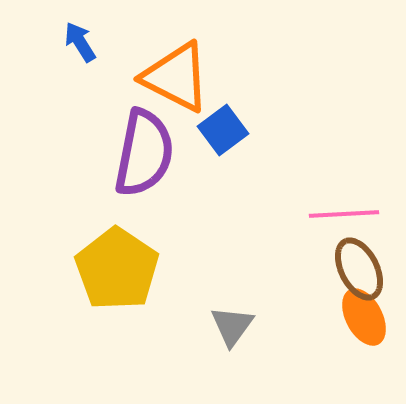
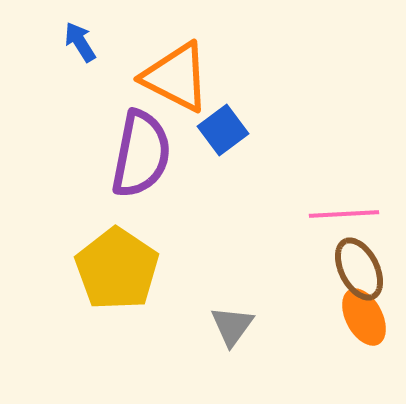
purple semicircle: moved 3 px left, 1 px down
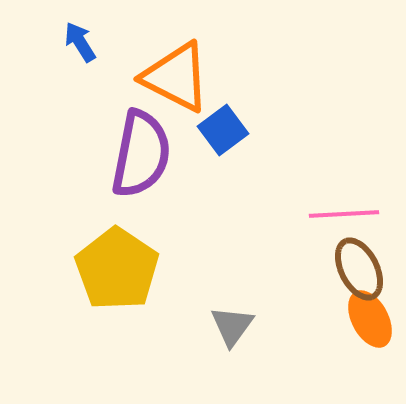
orange ellipse: moved 6 px right, 2 px down
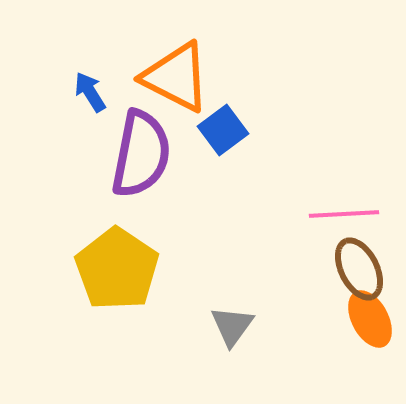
blue arrow: moved 10 px right, 50 px down
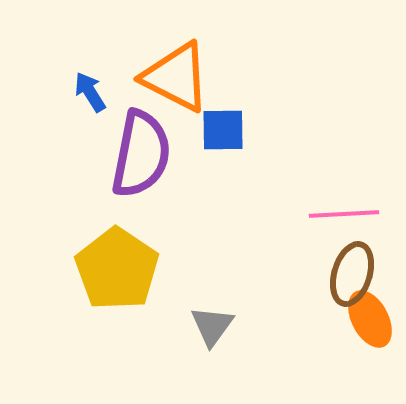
blue square: rotated 36 degrees clockwise
brown ellipse: moved 7 px left, 5 px down; rotated 44 degrees clockwise
gray triangle: moved 20 px left
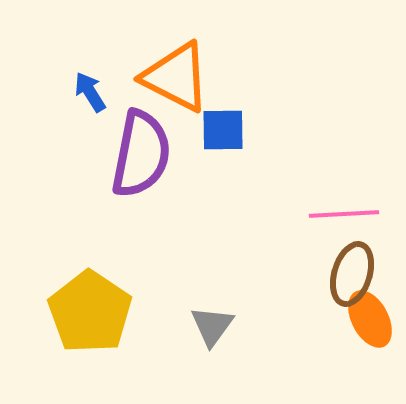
yellow pentagon: moved 27 px left, 43 px down
